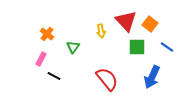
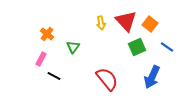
yellow arrow: moved 8 px up
green square: rotated 24 degrees counterclockwise
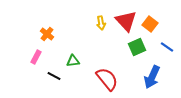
green triangle: moved 14 px down; rotated 48 degrees clockwise
pink rectangle: moved 5 px left, 2 px up
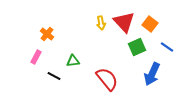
red triangle: moved 2 px left, 1 px down
blue arrow: moved 3 px up
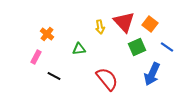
yellow arrow: moved 1 px left, 4 px down
green triangle: moved 6 px right, 12 px up
